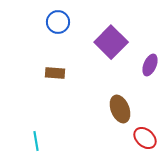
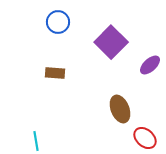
purple ellipse: rotated 25 degrees clockwise
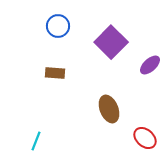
blue circle: moved 4 px down
brown ellipse: moved 11 px left
cyan line: rotated 30 degrees clockwise
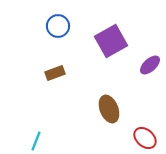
purple square: moved 1 px up; rotated 16 degrees clockwise
brown rectangle: rotated 24 degrees counterclockwise
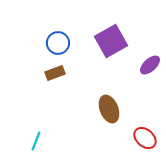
blue circle: moved 17 px down
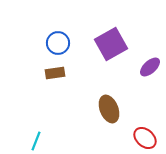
purple square: moved 3 px down
purple ellipse: moved 2 px down
brown rectangle: rotated 12 degrees clockwise
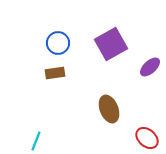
red ellipse: moved 2 px right
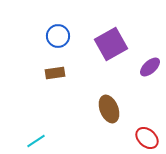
blue circle: moved 7 px up
cyan line: rotated 36 degrees clockwise
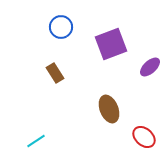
blue circle: moved 3 px right, 9 px up
purple square: rotated 8 degrees clockwise
brown rectangle: rotated 66 degrees clockwise
red ellipse: moved 3 px left, 1 px up
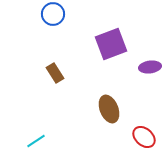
blue circle: moved 8 px left, 13 px up
purple ellipse: rotated 35 degrees clockwise
